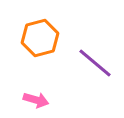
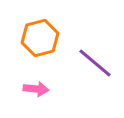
pink arrow: moved 11 px up; rotated 10 degrees counterclockwise
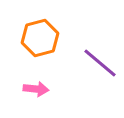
purple line: moved 5 px right
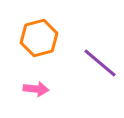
orange hexagon: moved 1 px left
